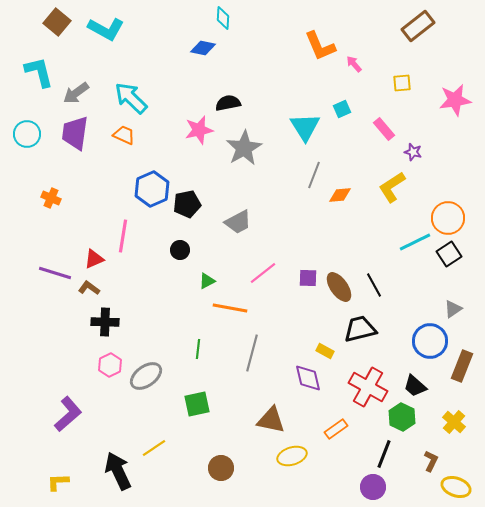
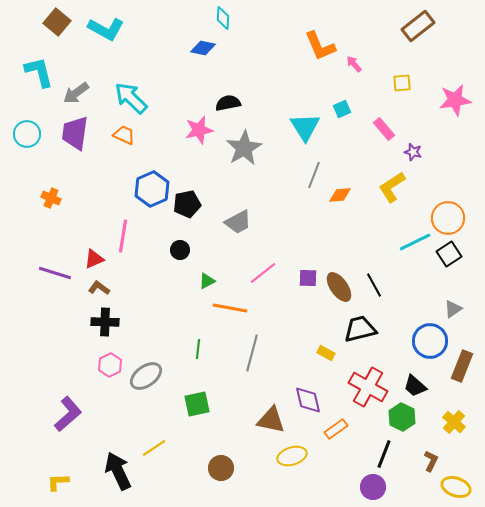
brown L-shape at (89, 288): moved 10 px right
yellow rectangle at (325, 351): moved 1 px right, 2 px down
purple diamond at (308, 378): moved 22 px down
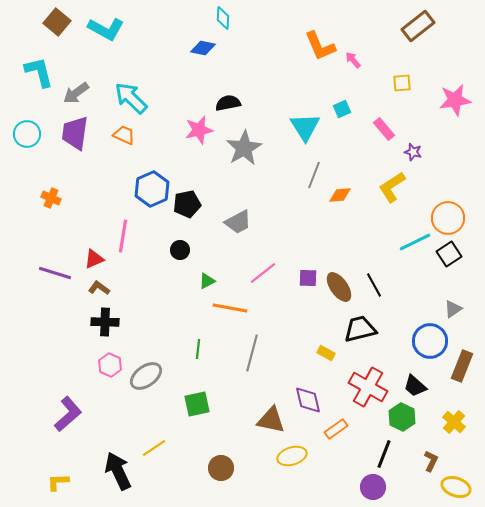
pink arrow at (354, 64): moved 1 px left, 4 px up
pink hexagon at (110, 365): rotated 10 degrees counterclockwise
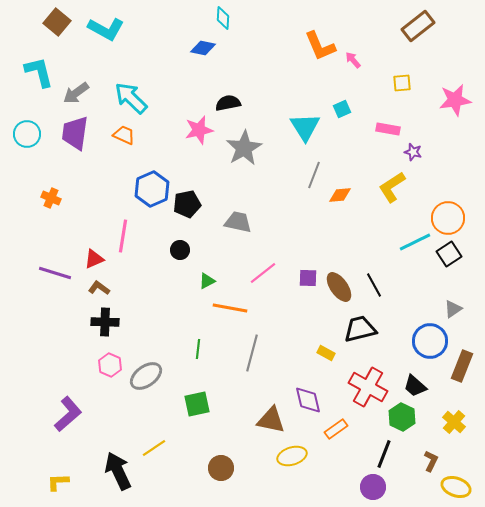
pink rectangle at (384, 129): moved 4 px right; rotated 40 degrees counterclockwise
gray trapezoid at (238, 222): rotated 140 degrees counterclockwise
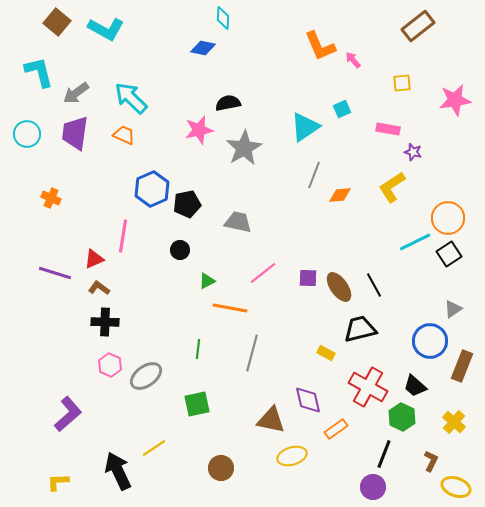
cyan triangle at (305, 127): rotated 28 degrees clockwise
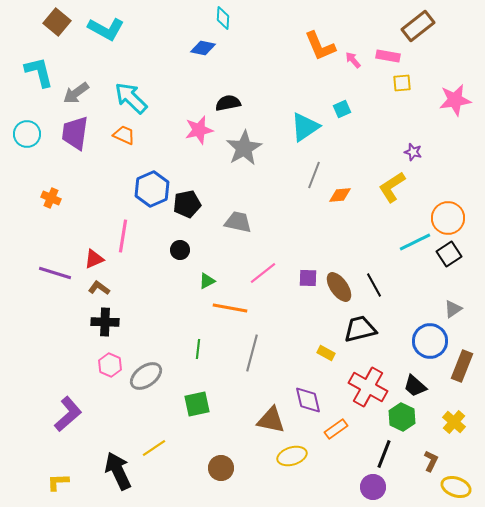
pink rectangle at (388, 129): moved 73 px up
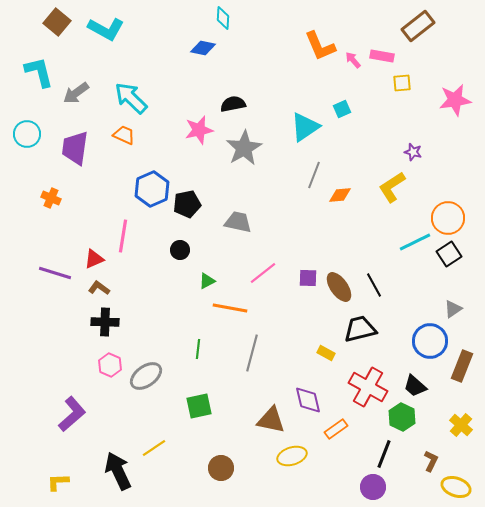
pink rectangle at (388, 56): moved 6 px left
black semicircle at (228, 103): moved 5 px right, 1 px down
purple trapezoid at (75, 133): moved 15 px down
green square at (197, 404): moved 2 px right, 2 px down
purple L-shape at (68, 414): moved 4 px right
yellow cross at (454, 422): moved 7 px right, 3 px down
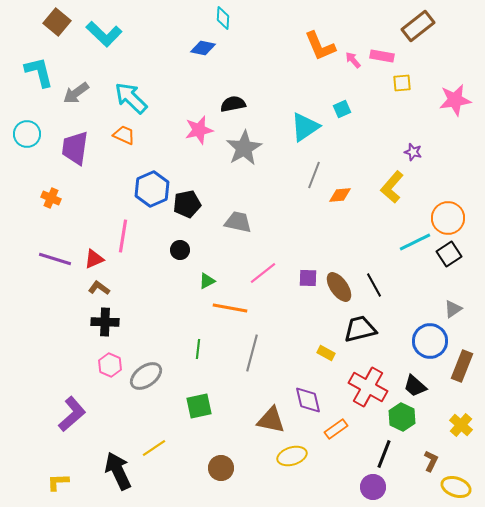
cyan L-shape at (106, 29): moved 2 px left, 5 px down; rotated 15 degrees clockwise
yellow L-shape at (392, 187): rotated 16 degrees counterclockwise
purple line at (55, 273): moved 14 px up
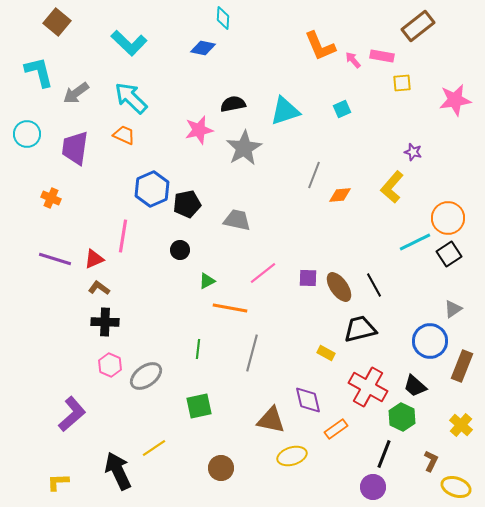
cyan L-shape at (104, 34): moved 25 px right, 9 px down
cyan triangle at (305, 127): moved 20 px left, 16 px up; rotated 16 degrees clockwise
gray trapezoid at (238, 222): moved 1 px left, 2 px up
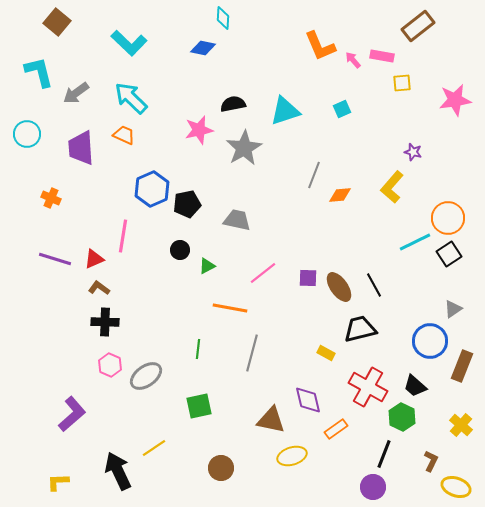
purple trapezoid at (75, 148): moved 6 px right; rotated 12 degrees counterclockwise
green triangle at (207, 281): moved 15 px up
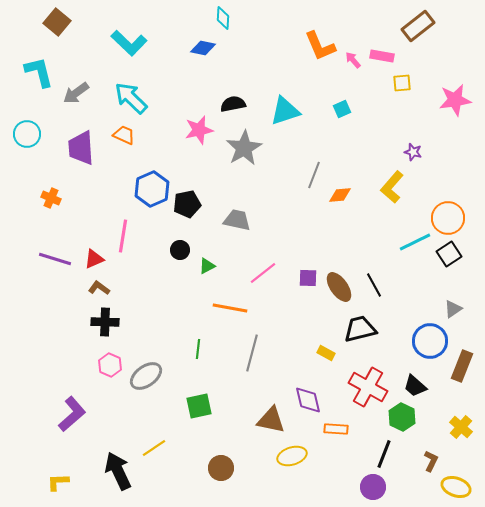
yellow cross at (461, 425): moved 2 px down
orange rectangle at (336, 429): rotated 40 degrees clockwise
